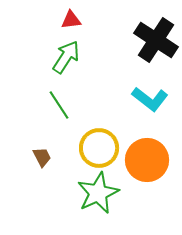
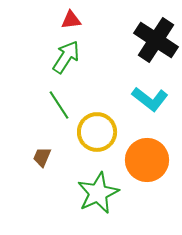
yellow circle: moved 2 px left, 16 px up
brown trapezoid: rotated 130 degrees counterclockwise
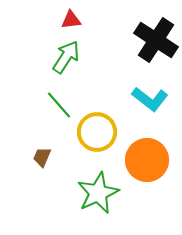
green line: rotated 8 degrees counterclockwise
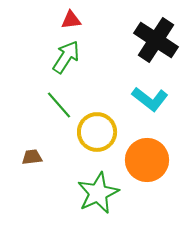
brown trapezoid: moved 10 px left; rotated 60 degrees clockwise
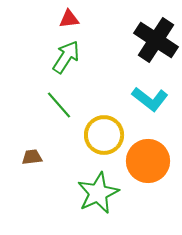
red triangle: moved 2 px left, 1 px up
yellow circle: moved 7 px right, 3 px down
orange circle: moved 1 px right, 1 px down
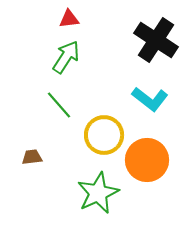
orange circle: moved 1 px left, 1 px up
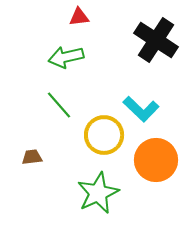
red triangle: moved 10 px right, 2 px up
green arrow: rotated 136 degrees counterclockwise
cyan L-shape: moved 9 px left, 10 px down; rotated 6 degrees clockwise
orange circle: moved 9 px right
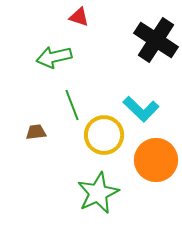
red triangle: rotated 25 degrees clockwise
green arrow: moved 12 px left
green line: moved 13 px right; rotated 20 degrees clockwise
brown trapezoid: moved 4 px right, 25 px up
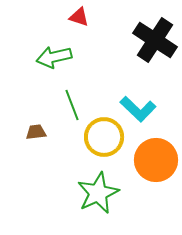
black cross: moved 1 px left
cyan L-shape: moved 3 px left
yellow circle: moved 2 px down
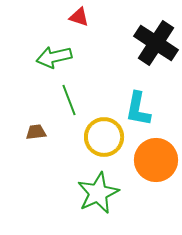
black cross: moved 1 px right, 3 px down
green line: moved 3 px left, 5 px up
cyan L-shape: rotated 57 degrees clockwise
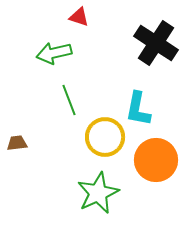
green arrow: moved 4 px up
brown trapezoid: moved 19 px left, 11 px down
yellow circle: moved 1 px right
